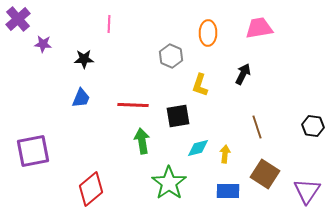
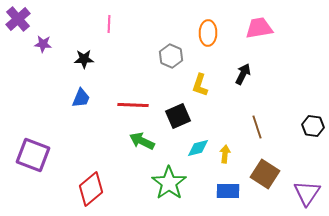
black square: rotated 15 degrees counterclockwise
green arrow: rotated 55 degrees counterclockwise
purple square: moved 4 px down; rotated 32 degrees clockwise
purple triangle: moved 2 px down
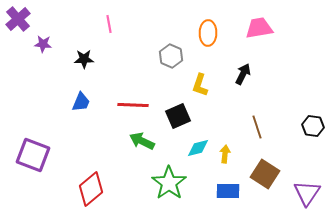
pink line: rotated 12 degrees counterclockwise
blue trapezoid: moved 4 px down
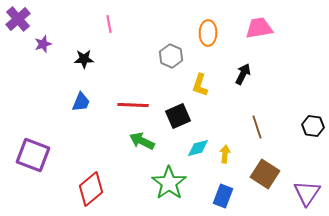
purple star: rotated 24 degrees counterclockwise
blue rectangle: moved 5 px left, 5 px down; rotated 70 degrees counterclockwise
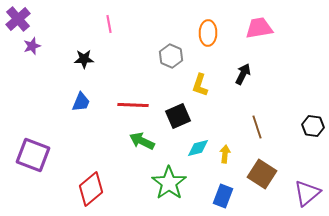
purple star: moved 11 px left, 2 px down
brown square: moved 3 px left
purple triangle: rotated 16 degrees clockwise
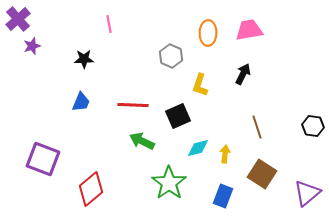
pink trapezoid: moved 10 px left, 2 px down
purple square: moved 10 px right, 4 px down
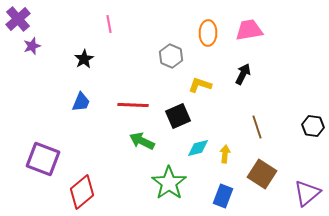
black star: rotated 30 degrees counterclockwise
yellow L-shape: rotated 90 degrees clockwise
red diamond: moved 9 px left, 3 px down
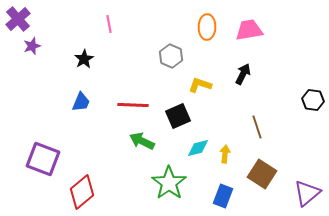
orange ellipse: moved 1 px left, 6 px up
black hexagon: moved 26 px up
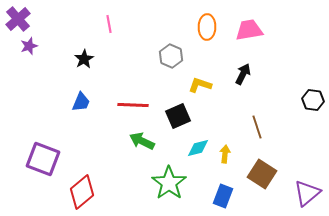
purple star: moved 3 px left
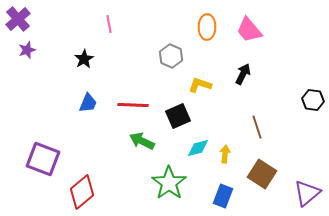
pink trapezoid: rotated 120 degrees counterclockwise
purple star: moved 2 px left, 4 px down
blue trapezoid: moved 7 px right, 1 px down
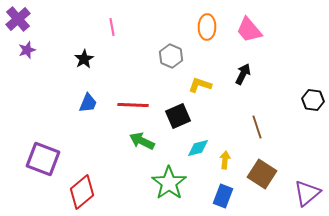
pink line: moved 3 px right, 3 px down
yellow arrow: moved 6 px down
